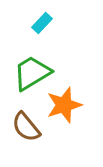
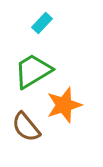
green trapezoid: moved 1 px right, 2 px up
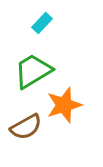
brown semicircle: rotated 80 degrees counterclockwise
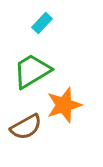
green trapezoid: moved 1 px left
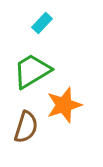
brown semicircle: rotated 44 degrees counterclockwise
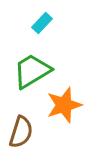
brown semicircle: moved 5 px left, 5 px down
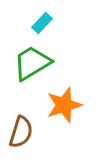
green trapezoid: moved 8 px up
